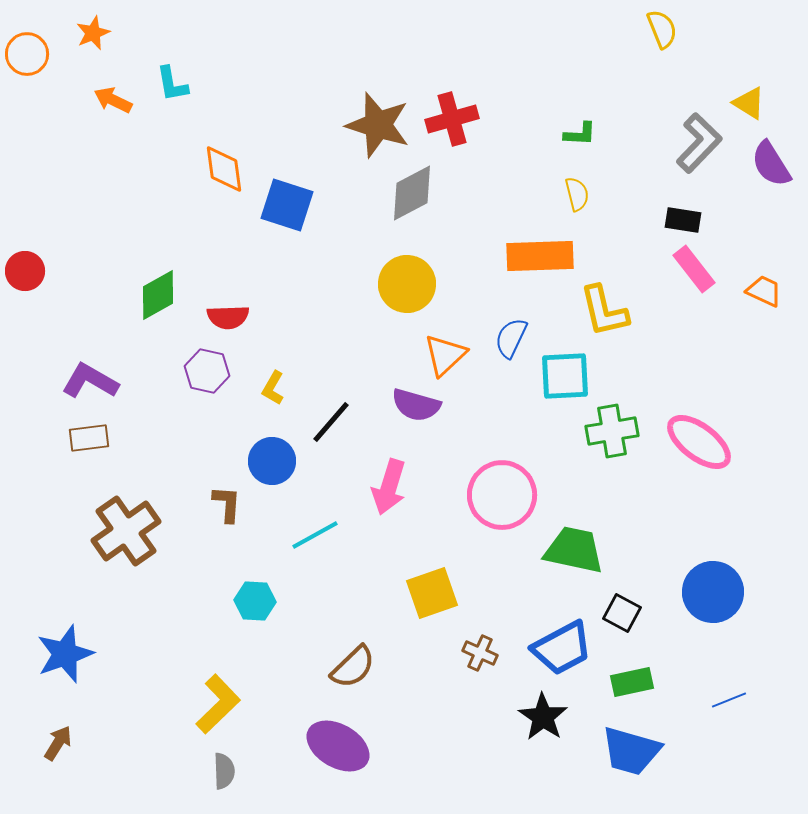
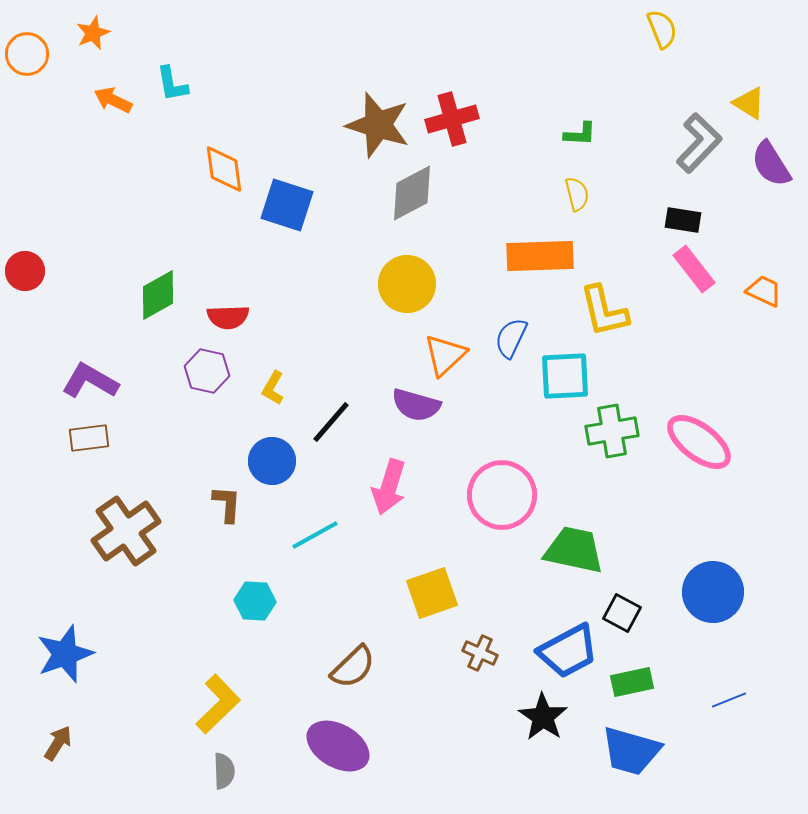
blue trapezoid at (562, 648): moved 6 px right, 3 px down
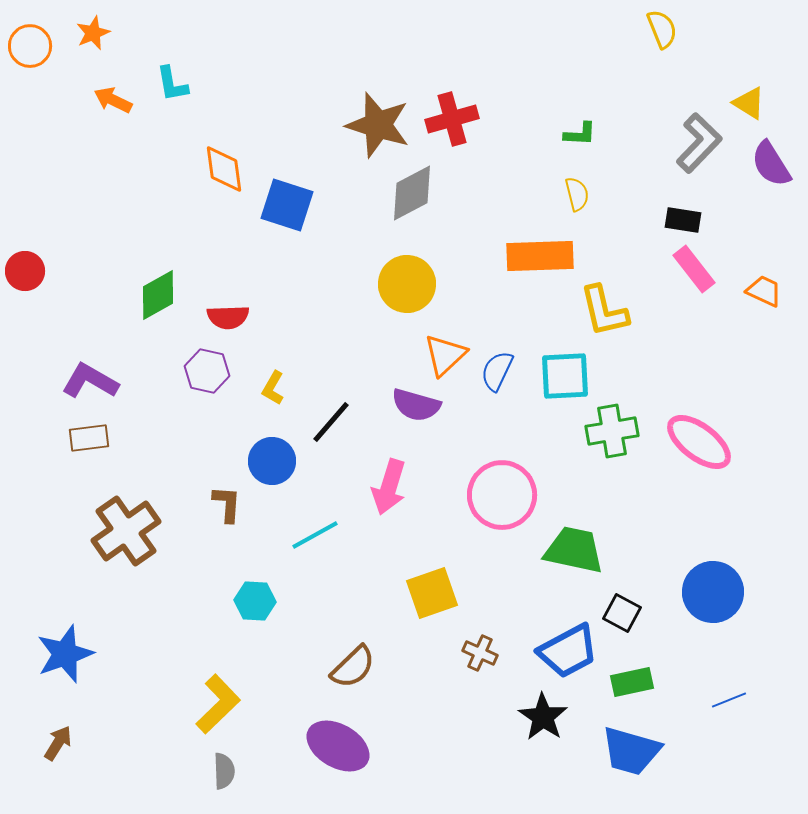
orange circle at (27, 54): moved 3 px right, 8 px up
blue semicircle at (511, 338): moved 14 px left, 33 px down
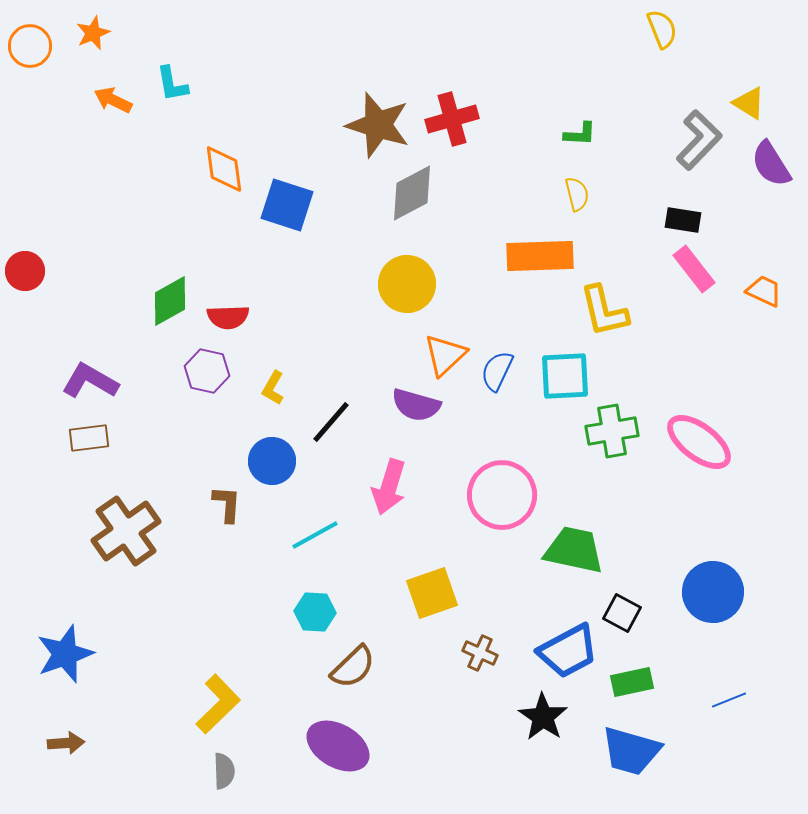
gray L-shape at (699, 143): moved 3 px up
green diamond at (158, 295): moved 12 px right, 6 px down
cyan hexagon at (255, 601): moved 60 px right, 11 px down
brown arrow at (58, 743): moved 8 px right; rotated 54 degrees clockwise
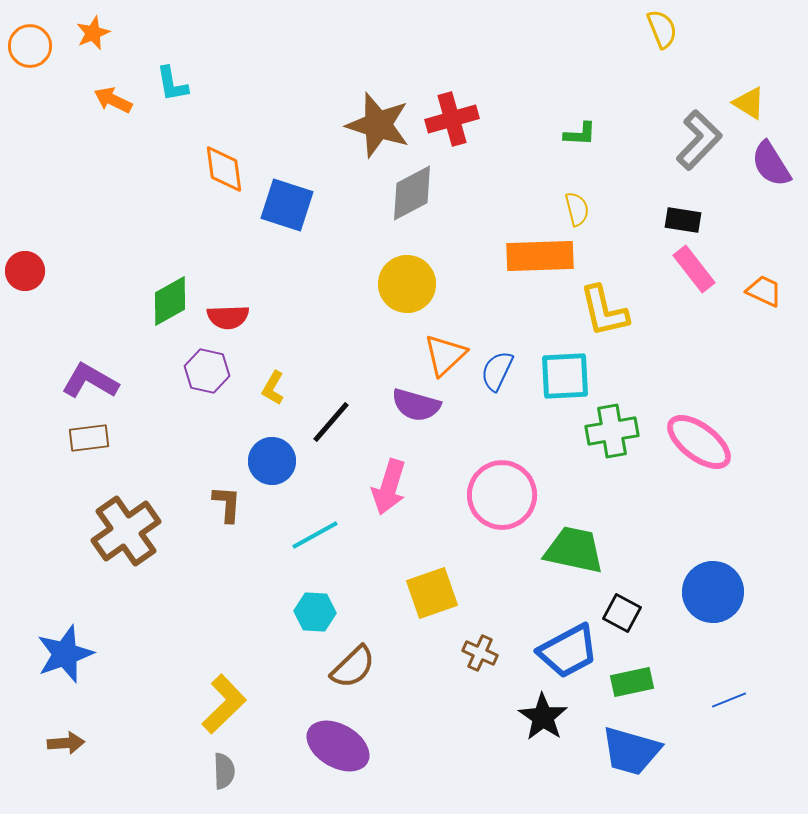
yellow semicircle at (577, 194): moved 15 px down
yellow L-shape at (218, 704): moved 6 px right
